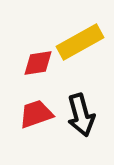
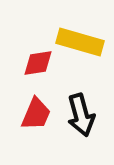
yellow rectangle: rotated 45 degrees clockwise
red trapezoid: rotated 132 degrees clockwise
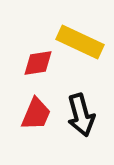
yellow rectangle: rotated 9 degrees clockwise
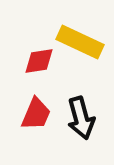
red diamond: moved 1 px right, 2 px up
black arrow: moved 3 px down
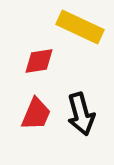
yellow rectangle: moved 15 px up
black arrow: moved 4 px up
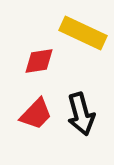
yellow rectangle: moved 3 px right, 6 px down
red trapezoid: rotated 21 degrees clockwise
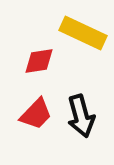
black arrow: moved 2 px down
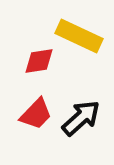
yellow rectangle: moved 4 px left, 3 px down
black arrow: moved 2 px down; rotated 117 degrees counterclockwise
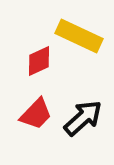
red diamond: rotated 16 degrees counterclockwise
black arrow: moved 2 px right
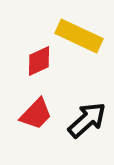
black arrow: moved 4 px right, 2 px down
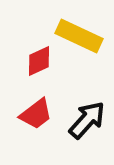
red trapezoid: rotated 9 degrees clockwise
black arrow: rotated 6 degrees counterclockwise
